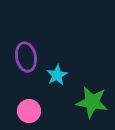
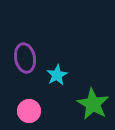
purple ellipse: moved 1 px left, 1 px down
green star: moved 1 px right, 2 px down; rotated 20 degrees clockwise
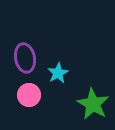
cyan star: moved 1 px right, 2 px up
pink circle: moved 16 px up
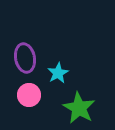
green star: moved 14 px left, 4 px down
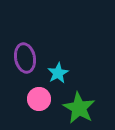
pink circle: moved 10 px right, 4 px down
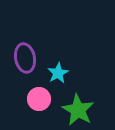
green star: moved 1 px left, 2 px down
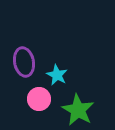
purple ellipse: moved 1 px left, 4 px down
cyan star: moved 1 px left, 2 px down; rotated 15 degrees counterclockwise
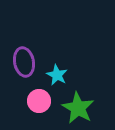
pink circle: moved 2 px down
green star: moved 2 px up
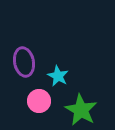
cyan star: moved 1 px right, 1 px down
green star: moved 3 px right, 2 px down
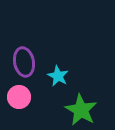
pink circle: moved 20 px left, 4 px up
